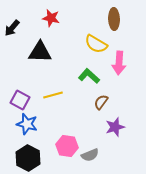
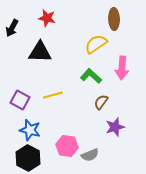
red star: moved 4 px left
black arrow: rotated 12 degrees counterclockwise
yellow semicircle: rotated 115 degrees clockwise
pink arrow: moved 3 px right, 5 px down
green L-shape: moved 2 px right
blue star: moved 3 px right, 6 px down
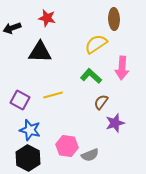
black arrow: rotated 42 degrees clockwise
purple star: moved 4 px up
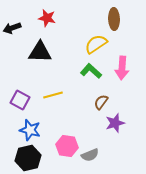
green L-shape: moved 5 px up
black hexagon: rotated 20 degrees clockwise
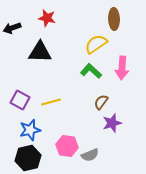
yellow line: moved 2 px left, 7 px down
purple star: moved 3 px left
blue star: rotated 30 degrees counterclockwise
